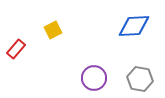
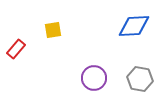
yellow square: rotated 18 degrees clockwise
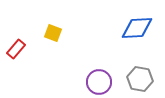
blue diamond: moved 3 px right, 2 px down
yellow square: moved 3 px down; rotated 30 degrees clockwise
purple circle: moved 5 px right, 4 px down
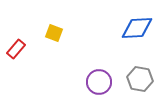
yellow square: moved 1 px right
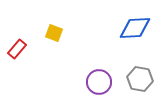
blue diamond: moved 2 px left
red rectangle: moved 1 px right
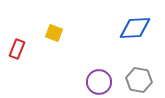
red rectangle: rotated 18 degrees counterclockwise
gray hexagon: moved 1 px left, 1 px down
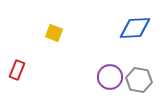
red rectangle: moved 21 px down
purple circle: moved 11 px right, 5 px up
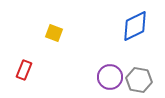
blue diamond: moved 2 px up; rotated 24 degrees counterclockwise
red rectangle: moved 7 px right
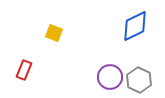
gray hexagon: rotated 15 degrees clockwise
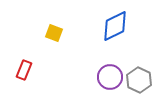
blue diamond: moved 20 px left
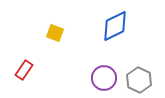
yellow square: moved 1 px right
red rectangle: rotated 12 degrees clockwise
purple circle: moved 6 px left, 1 px down
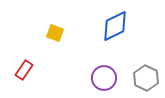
gray hexagon: moved 7 px right, 2 px up
